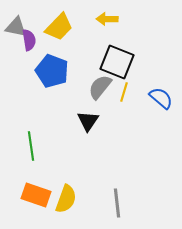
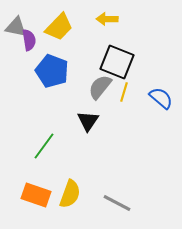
green line: moved 13 px right; rotated 44 degrees clockwise
yellow semicircle: moved 4 px right, 5 px up
gray line: rotated 56 degrees counterclockwise
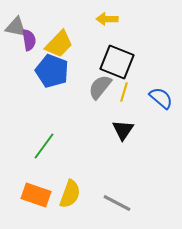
yellow trapezoid: moved 17 px down
black triangle: moved 35 px right, 9 px down
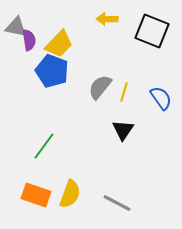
black square: moved 35 px right, 31 px up
blue semicircle: rotated 15 degrees clockwise
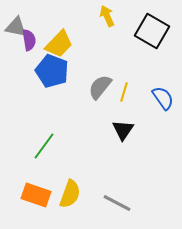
yellow arrow: moved 3 px up; rotated 65 degrees clockwise
black square: rotated 8 degrees clockwise
blue semicircle: moved 2 px right
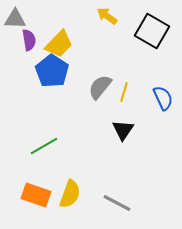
yellow arrow: rotated 30 degrees counterclockwise
gray triangle: moved 1 px left, 8 px up; rotated 10 degrees counterclockwise
blue pentagon: rotated 12 degrees clockwise
blue semicircle: rotated 10 degrees clockwise
green line: rotated 24 degrees clockwise
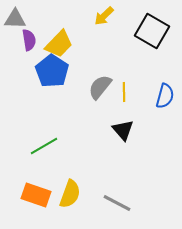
yellow arrow: moved 3 px left; rotated 80 degrees counterclockwise
yellow line: rotated 18 degrees counterclockwise
blue semicircle: moved 2 px right, 2 px up; rotated 40 degrees clockwise
black triangle: rotated 15 degrees counterclockwise
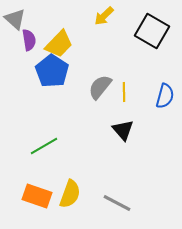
gray triangle: rotated 40 degrees clockwise
orange rectangle: moved 1 px right, 1 px down
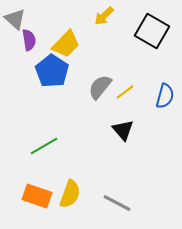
yellow trapezoid: moved 7 px right
yellow line: moved 1 px right; rotated 54 degrees clockwise
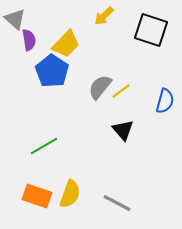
black square: moved 1 px left, 1 px up; rotated 12 degrees counterclockwise
yellow line: moved 4 px left, 1 px up
blue semicircle: moved 5 px down
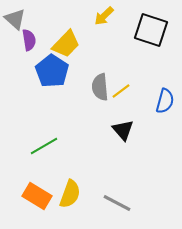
gray semicircle: rotated 44 degrees counterclockwise
orange rectangle: rotated 12 degrees clockwise
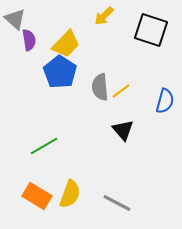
blue pentagon: moved 8 px right, 1 px down
